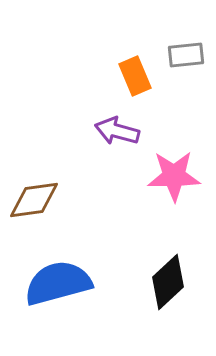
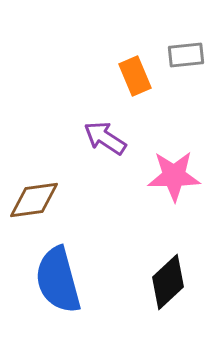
purple arrow: moved 12 px left, 7 px down; rotated 18 degrees clockwise
blue semicircle: moved 3 px up; rotated 90 degrees counterclockwise
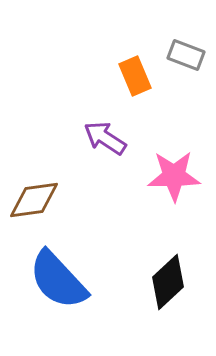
gray rectangle: rotated 27 degrees clockwise
blue semicircle: rotated 28 degrees counterclockwise
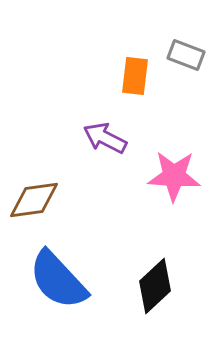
orange rectangle: rotated 30 degrees clockwise
purple arrow: rotated 6 degrees counterclockwise
pink star: rotated 4 degrees clockwise
black diamond: moved 13 px left, 4 px down
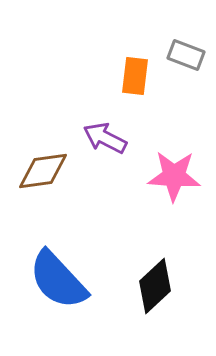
brown diamond: moved 9 px right, 29 px up
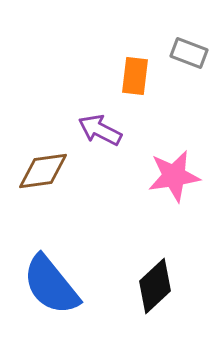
gray rectangle: moved 3 px right, 2 px up
purple arrow: moved 5 px left, 8 px up
pink star: rotated 12 degrees counterclockwise
blue semicircle: moved 7 px left, 5 px down; rotated 4 degrees clockwise
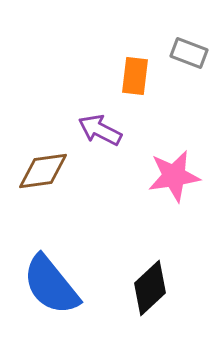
black diamond: moved 5 px left, 2 px down
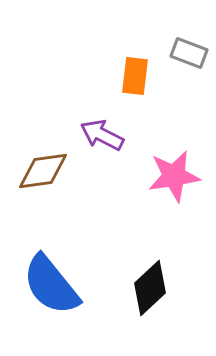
purple arrow: moved 2 px right, 5 px down
